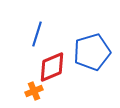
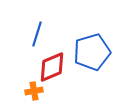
orange cross: rotated 12 degrees clockwise
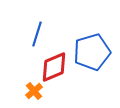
red diamond: moved 2 px right
orange cross: rotated 30 degrees counterclockwise
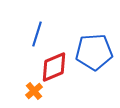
blue pentagon: moved 2 px right; rotated 12 degrees clockwise
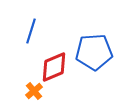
blue line: moved 6 px left, 3 px up
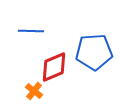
blue line: rotated 75 degrees clockwise
orange cross: rotated 12 degrees counterclockwise
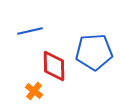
blue line: moved 1 px left; rotated 15 degrees counterclockwise
red diamond: moved 1 px up; rotated 68 degrees counterclockwise
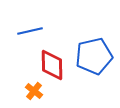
blue pentagon: moved 4 px down; rotated 9 degrees counterclockwise
red diamond: moved 2 px left, 1 px up
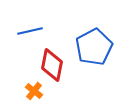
blue pentagon: moved 9 px up; rotated 15 degrees counterclockwise
red diamond: rotated 12 degrees clockwise
